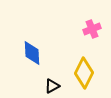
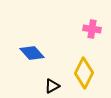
pink cross: rotated 30 degrees clockwise
blue diamond: rotated 40 degrees counterclockwise
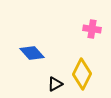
yellow diamond: moved 2 px left, 1 px down
black triangle: moved 3 px right, 2 px up
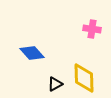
yellow diamond: moved 2 px right, 4 px down; rotated 28 degrees counterclockwise
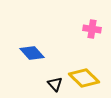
yellow diamond: rotated 44 degrees counterclockwise
black triangle: rotated 42 degrees counterclockwise
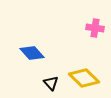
pink cross: moved 3 px right, 1 px up
black triangle: moved 4 px left, 1 px up
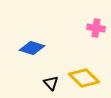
pink cross: moved 1 px right
blue diamond: moved 5 px up; rotated 30 degrees counterclockwise
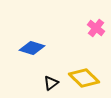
pink cross: rotated 30 degrees clockwise
black triangle: rotated 35 degrees clockwise
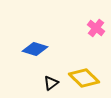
blue diamond: moved 3 px right, 1 px down
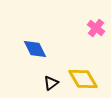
blue diamond: rotated 45 degrees clockwise
yellow diamond: moved 1 px left, 1 px down; rotated 16 degrees clockwise
